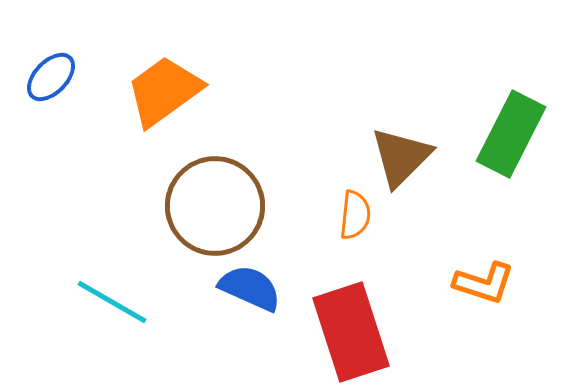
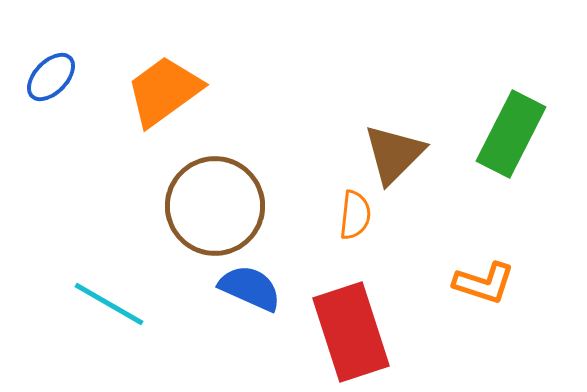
brown triangle: moved 7 px left, 3 px up
cyan line: moved 3 px left, 2 px down
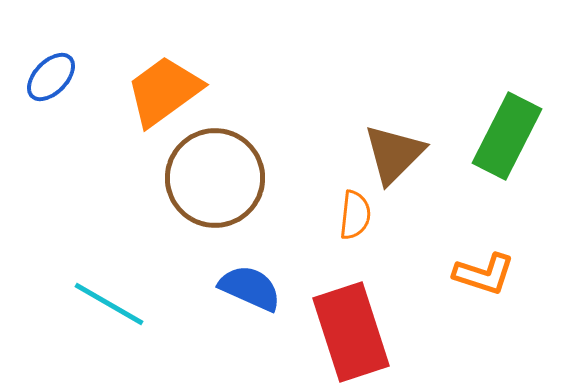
green rectangle: moved 4 px left, 2 px down
brown circle: moved 28 px up
orange L-shape: moved 9 px up
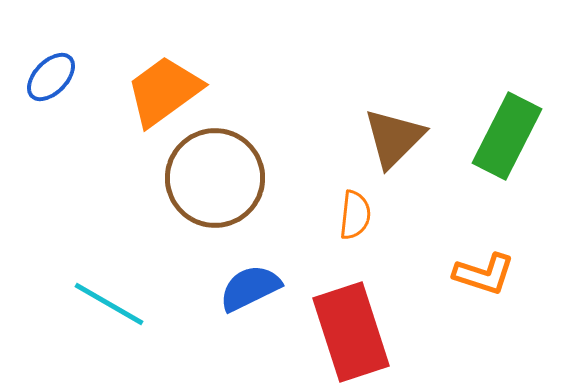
brown triangle: moved 16 px up
blue semicircle: rotated 50 degrees counterclockwise
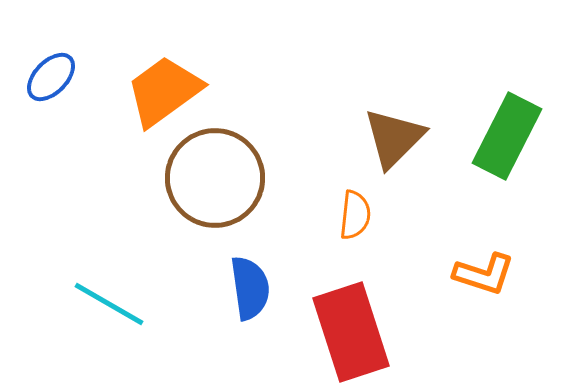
blue semicircle: rotated 108 degrees clockwise
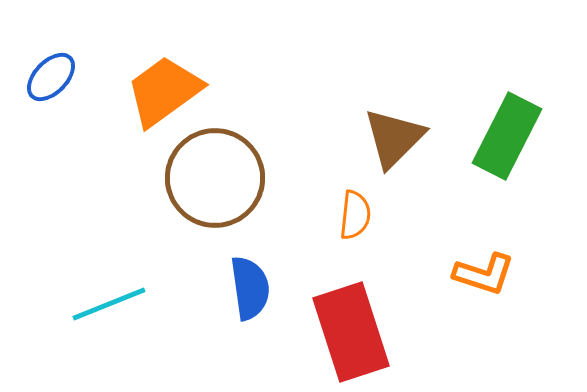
cyan line: rotated 52 degrees counterclockwise
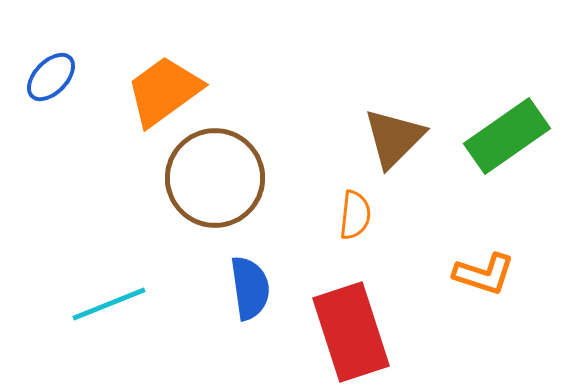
green rectangle: rotated 28 degrees clockwise
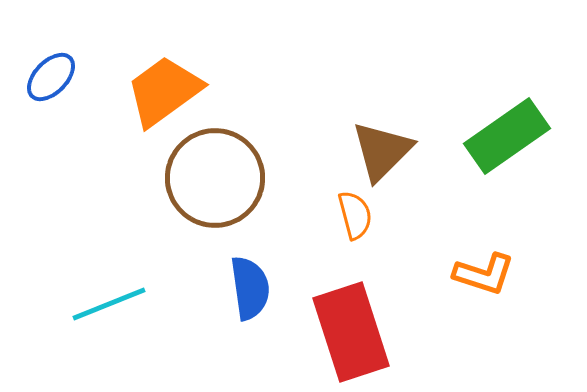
brown triangle: moved 12 px left, 13 px down
orange semicircle: rotated 21 degrees counterclockwise
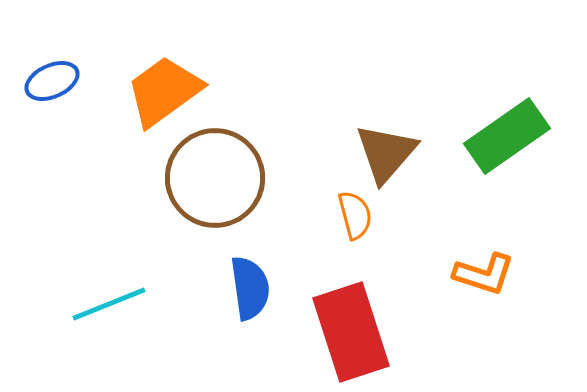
blue ellipse: moved 1 px right, 4 px down; rotated 22 degrees clockwise
brown triangle: moved 4 px right, 2 px down; rotated 4 degrees counterclockwise
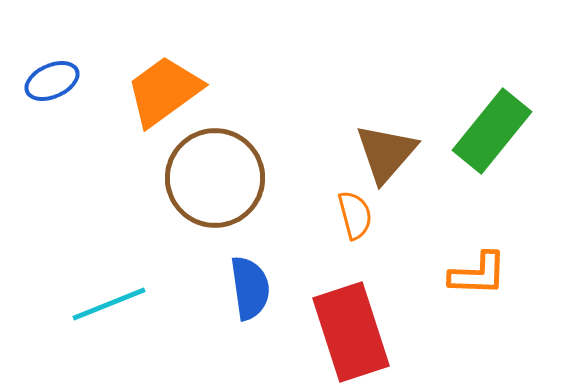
green rectangle: moved 15 px left, 5 px up; rotated 16 degrees counterclockwise
orange L-shape: moved 6 px left; rotated 16 degrees counterclockwise
